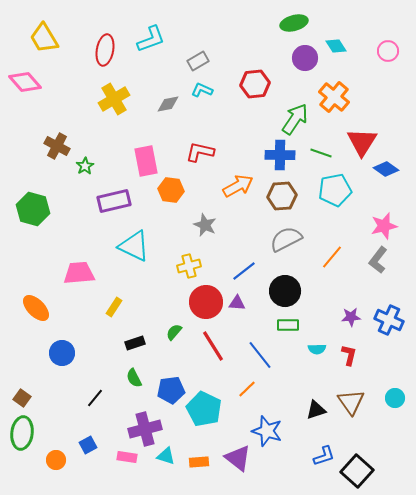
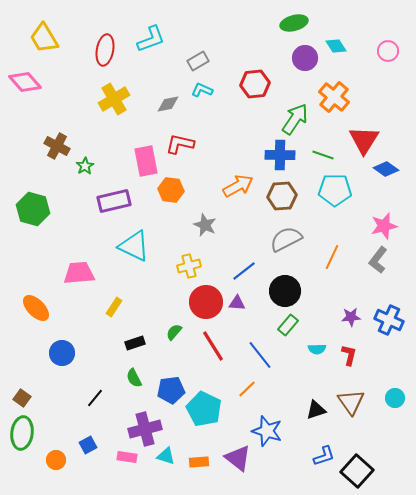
red triangle at (362, 142): moved 2 px right, 2 px up
red L-shape at (200, 152): moved 20 px left, 8 px up
green line at (321, 153): moved 2 px right, 2 px down
cyan pentagon at (335, 190): rotated 12 degrees clockwise
orange line at (332, 257): rotated 15 degrees counterclockwise
green rectangle at (288, 325): rotated 50 degrees counterclockwise
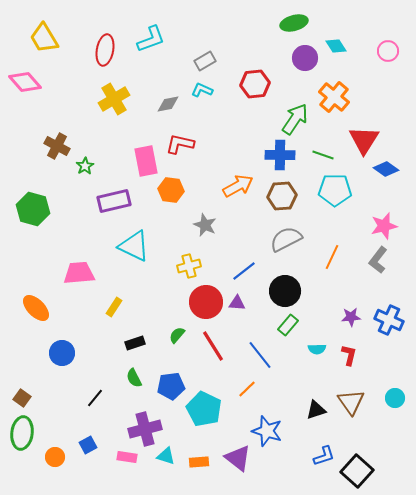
gray rectangle at (198, 61): moved 7 px right
green semicircle at (174, 332): moved 3 px right, 3 px down
blue pentagon at (171, 390): moved 4 px up
orange circle at (56, 460): moved 1 px left, 3 px up
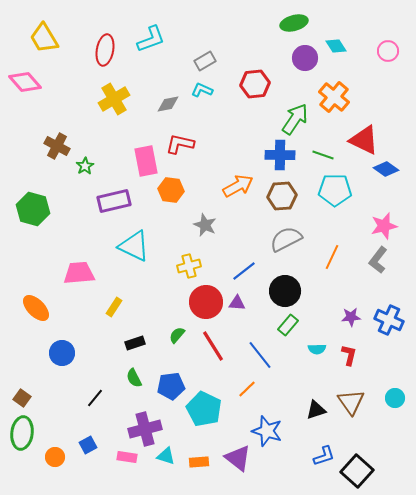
red triangle at (364, 140): rotated 36 degrees counterclockwise
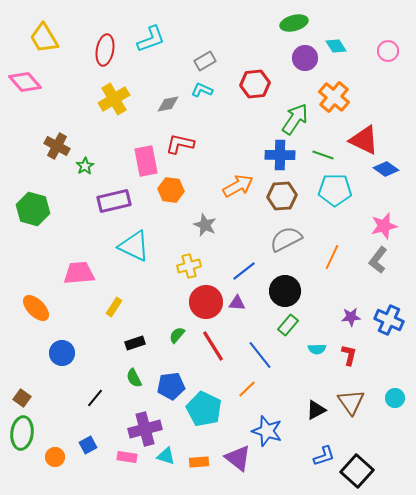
black triangle at (316, 410): rotated 10 degrees counterclockwise
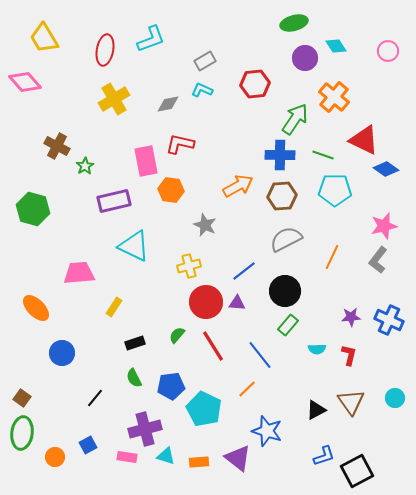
black square at (357, 471): rotated 20 degrees clockwise
